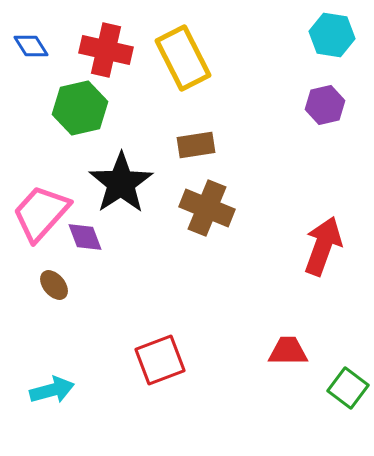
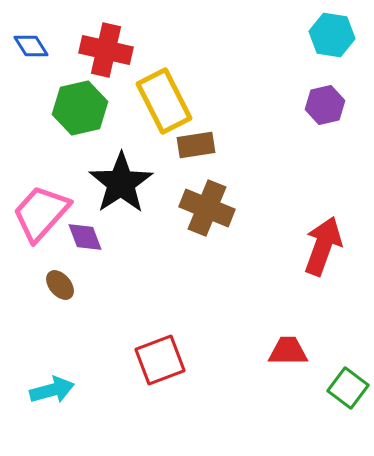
yellow rectangle: moved 19 px left, 43 px down
brown ellipse: moved 6 px right
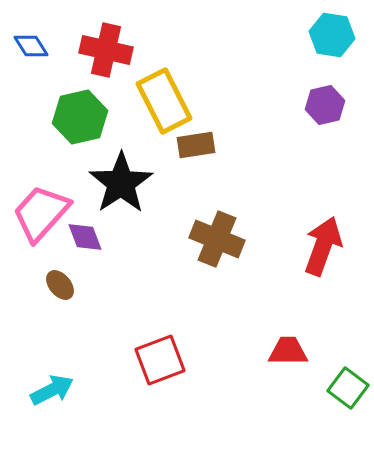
green hexagon: moved 9 px down
brown cross: moved 10 px right, 31 px down
cyan arrow: rotated 12 degrees counterclockwise
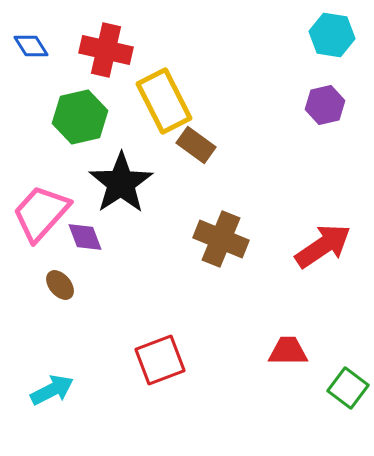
brown rectangle: rotated 45 degrees clockwise
brown cross: moved 4 px right
red arrow: rotated 36 degrees clockwise
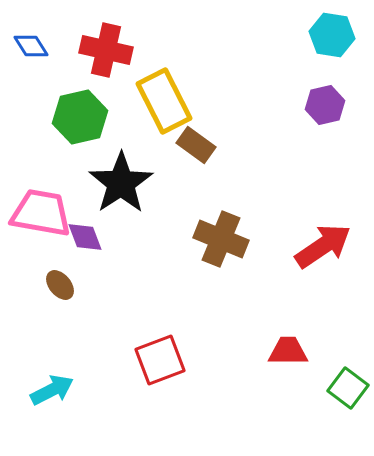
pink trapezoid: rotated 58 degrees clockwise
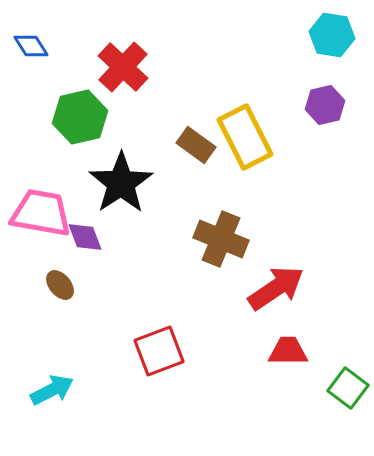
red cross: moved 17 px right, 17 px down; rotated 30 degrees clockwise
yellow rectangle: moved 81 px right, 36 px down
red arrow: moved 47 px left, 42 px down
red square: moved 1 px left, 9 px up
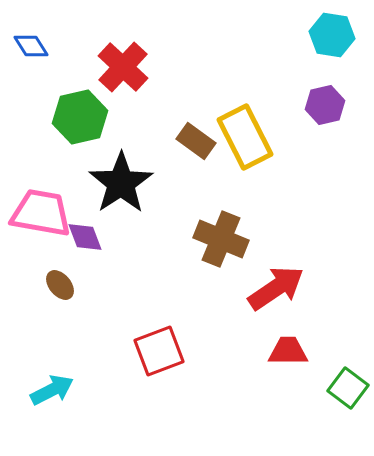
brown rectangle: moved 4 px up
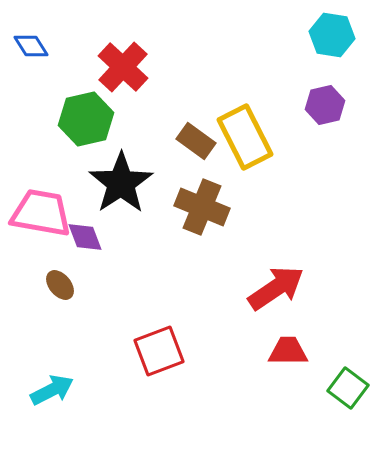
green hexagon: moved 6 px right, 2 px down
brown cross: moved 19 px left, 32 px up
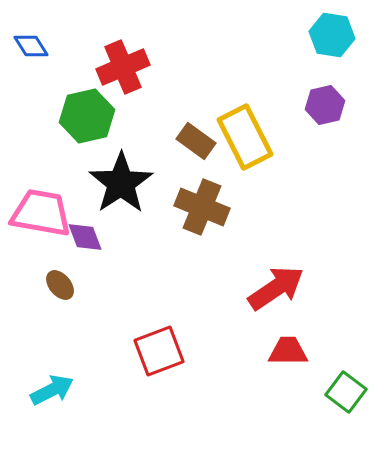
red cross: rotated 24 degrees clockwise
green hexagon: moved 1 px right, 3 px up
green square: moved 2 px left, 4 px down
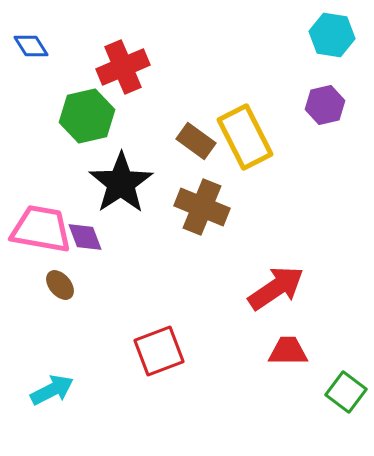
pink trapezoid: moved 16 px down
